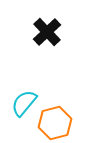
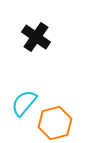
black cross: moved 11 px left, 5 px down; rotated 12 degrees counterclockwise
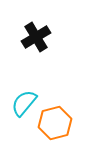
black cross: rotated 24 degrees clockwise
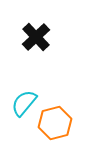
black cross: rotated 12 degrees counterclockwise
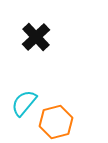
orange hexagon: moved 1 px right, 1 px up
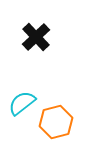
cyan semicircle: moved 2 px left; rotated 12 degrees clockwise
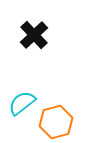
black cross: moved 2 px left, 2 px up
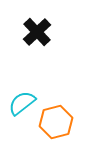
black cross: moved 3 px right, 3 px up
